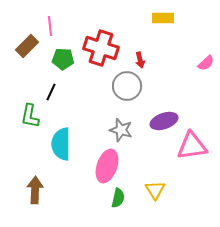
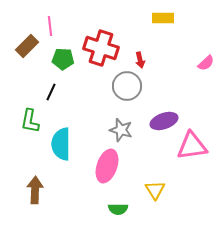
green L-shape: moved 5 px down
green semicircle: moved 11 px down; rotated 78 degrees clockwise
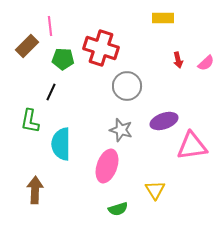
red arrow: moved 38 px right
green semicircle: rotated 18 degrees counterclockwise
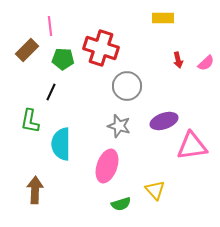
brown rectangle: moved 4 px down
gray star: moved 2 px left, 4 px up
yellow triangle: rotated 10 degrees counterclockwise
green semicircle: moved 3 px right, 5 px up
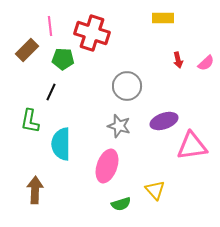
red cross: moved 9 px left, 15 px up
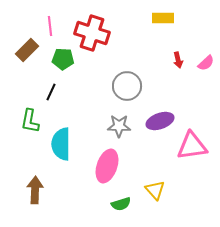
purple ellipse: moved 4 px left
gray star: rotated 15 degrees counterclockwise
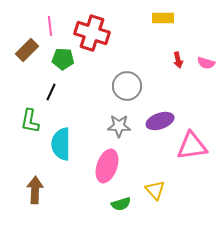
pink semicircle: rotated 60 degrees clockwise
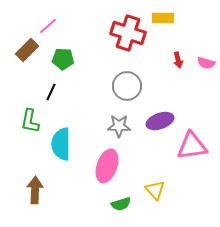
pink line: moved 2 px left; rotated 54 degrees clockwise
red cross: moved 36 px right
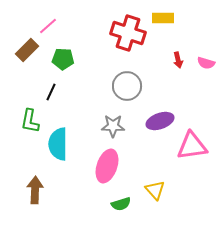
gray star: moved 6 px left
cyan semicircle: moved 3 px left
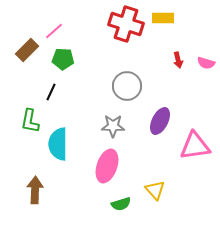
pink line: moved 6 px right, 5 px down
red cross: moved 2 px left, 9 px up
purple ellipse: rotated 44 degrees counterclockwise
pink triangle: moved 3 px right
